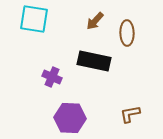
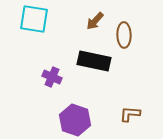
brown ellipse: moved 3 px left, 2 px down
brown L-shape: rotated 15 degrees clockwise
purple hexagon: moved 5 px right, 2 px down; rotated 16 degrees clockwise
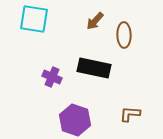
black rectangle: moved 7 px down
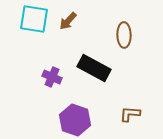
brown arrow: moved 27 px left
black rectangle: rotated 16 degrees clockwise
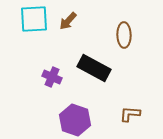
cyan square: rotated 12 degrees counterclockwise
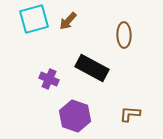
cyan square: rotated 12 degrees counterclockwise
black rectangle: moved 2 px left
purple cross: moved 3 px left, 2 px down
purple hexagon: moved 4 px up
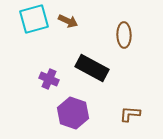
brown arrow: rotated 108 degrees counterclockwise
purple hexagon: moved 2 px left, 3 px up
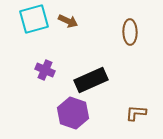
brown ellipse: moved 6 px right, 3 px up
black rectangle: moved 1 px left, 12 px down; rotated 52 degrees counterclockwise
purple cross: moved 4 px left, 9 px up
brown L-shape: moved 6 px right, 1 px up
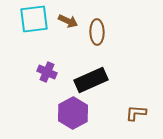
cyan square: rotated 8 degrees clockwise
brown ellipse: moved 33 px left
purple cross: moved 2 px right, 2 px down
purple hexagon: rotated 12 degrees clockwise
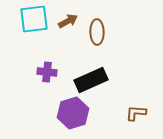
brown arrow: rotated 54 degrees counterclockwise
purple cross: rotated 18 degrees counterclockwise
purple hexagon: rotated 12 degrees clockwise
